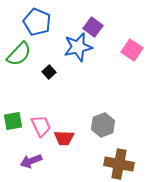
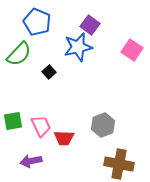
purple square: moved 3 px left, 2 px up
purple arrow: rotated 10 degrees clockwise
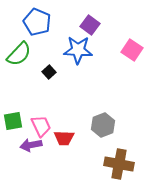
blue star: moved 3 px down; rotated 16 degrees clockwise
purple arrow: moved 16 px up
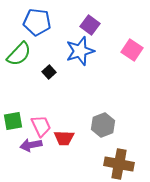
blue pentagon: rotated 16 degrees counterclockwise
blue star: moved 2 px right, 1 px down; rotated 20 degrees counterclockwise
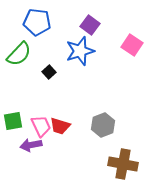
pink square: moved 5 px up
red trapezoid: moved 4 px left, 12 px up; rotated 15 degrees clockwise
brown cross: moved 4 px right
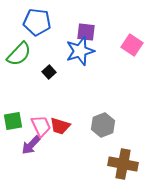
purple square: moved 4 px left, 7 px down; rotated 30 degrees counterclockwise
purple arrow: rotated 35 degrees counterclockwise
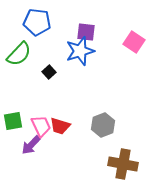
pink square: moved 2 px right, 3 px up
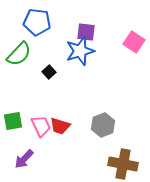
purple arrow: moved 7 px left, 14 px down
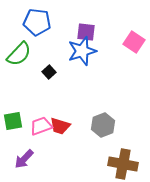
blue star: moved 2 px right
pink trapezoid: rotated 85 degrees counterclockwise
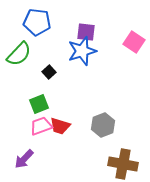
green square: moved 26 px right, 17 px up; rotated 12 degrees counterclockwise
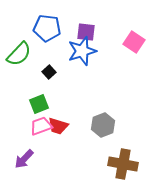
blue pentagon: moved 10 px right, 6 px down
red trapezoid: moved 2 px left
